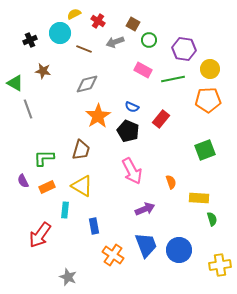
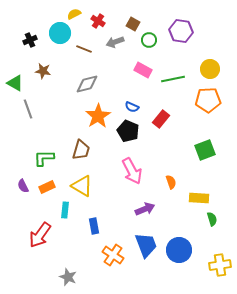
purple hexagon: moved 3 px left, 18 px up
purple semicircle: moved 5 px down
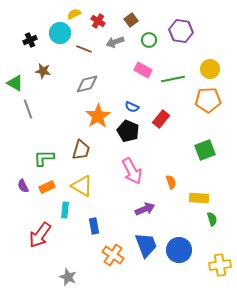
brown square: moved 2 px left, 4 px up; rotated 24 degrees clockwise
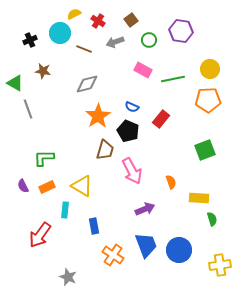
brown trapezoid: moved 24 px right
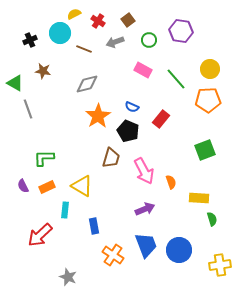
brown square: moved 3 px left
green line: moved 3 px right; rotated 60 degrees clockwise
brown trapezoid: moved 6 px right, 8 px down
pink arrow: moved 12 px right
red arrow: rotated 12 degrees clockwise
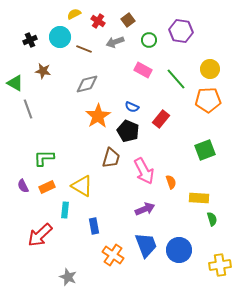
cyan circle: moved 4 px down
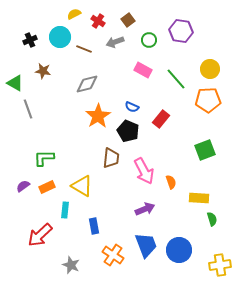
brown trapezoid: rotated 10 degrees counterclockwise
purple semicircle: rotated 80 degrees clockwise
gray star: moved 3 px right, 12 px up
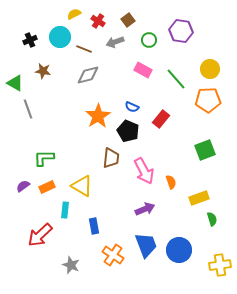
gray diamond: moved 1 px right, 9 px up
yellow rectangle: rotated 24 degrees counterclockwise
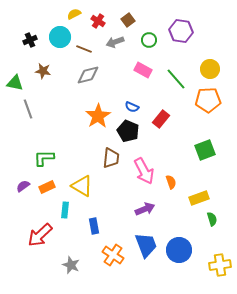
green triangle: rotated 18 degrees counterclockwise
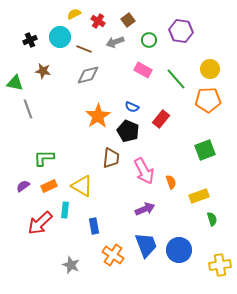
orange rectangle: moved 2 px right, 1 px up
yellow rectangle: moved 2 px up
red arrow: moved 12 px up
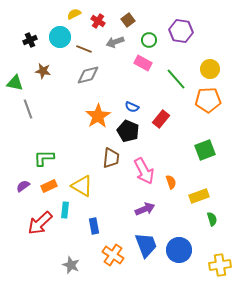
pink rectangle: moved 7 px up
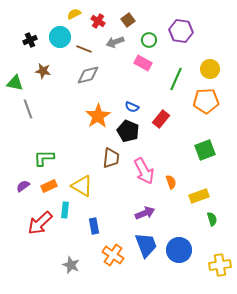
green line: rotated 65 degrees clockwise
orange pentagon: moved 2 px left, 1 px down
purple arrow: moved 4 px down
